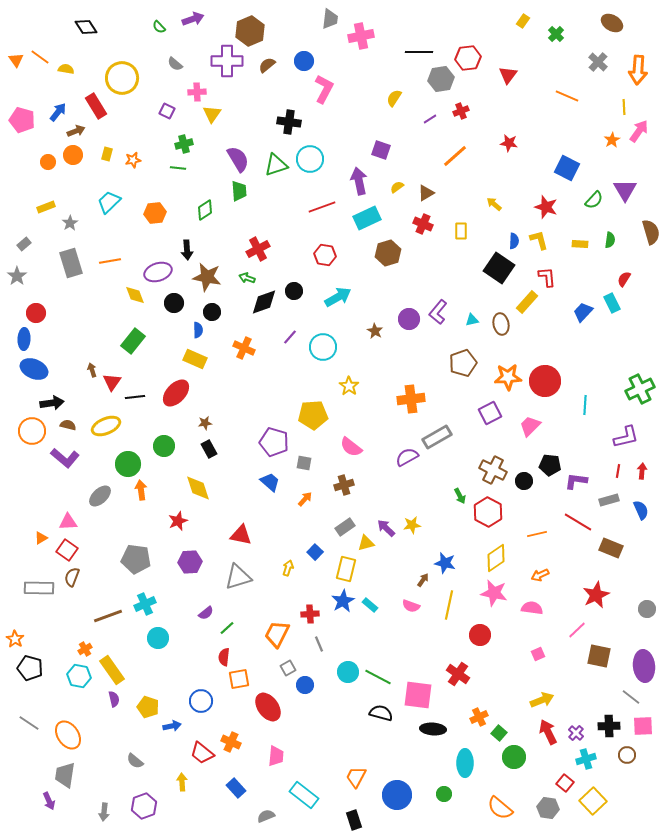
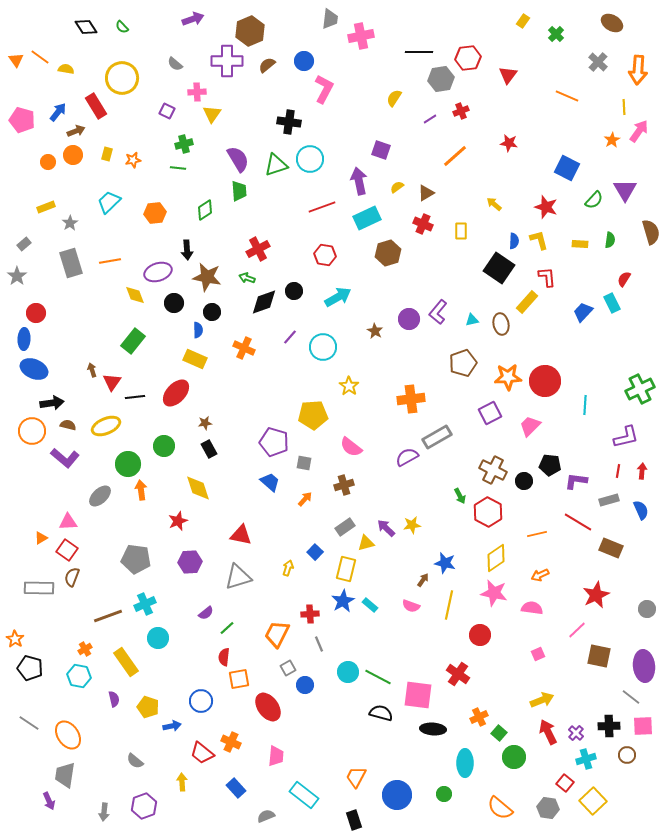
green semicircle at (159, 27): moved 37 px left
yellow rectangle at (112, 670): moved 14 px right, 8 px up
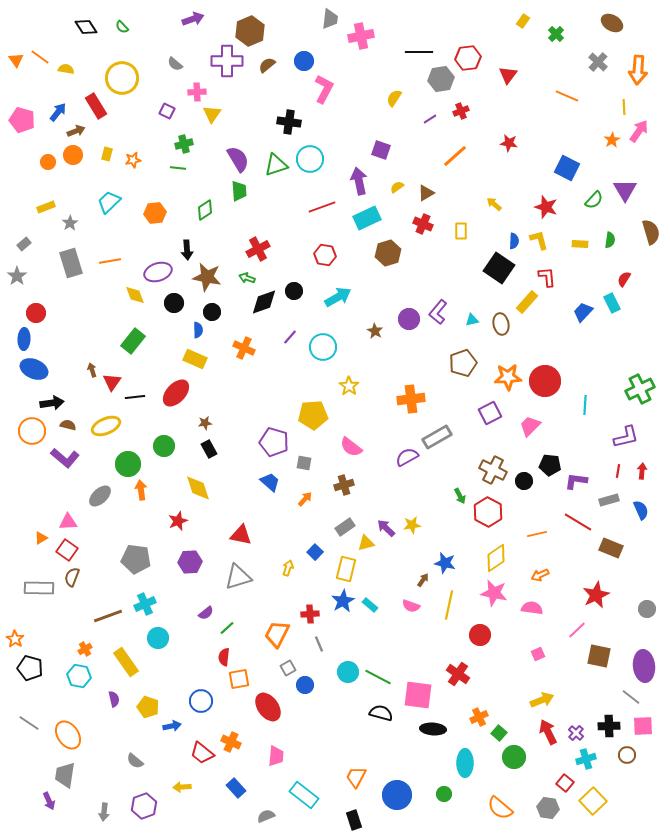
yellow arrow at (182, 782): moved 5 px down; rotated 90 degrees counterclockwise
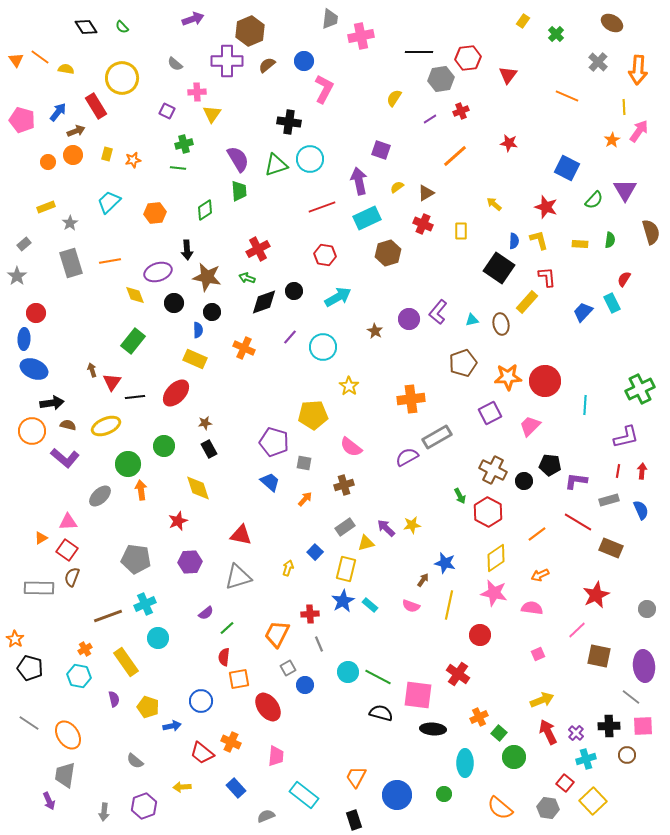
orange line at (537, 534): rotated 24 degrees counterclockwise
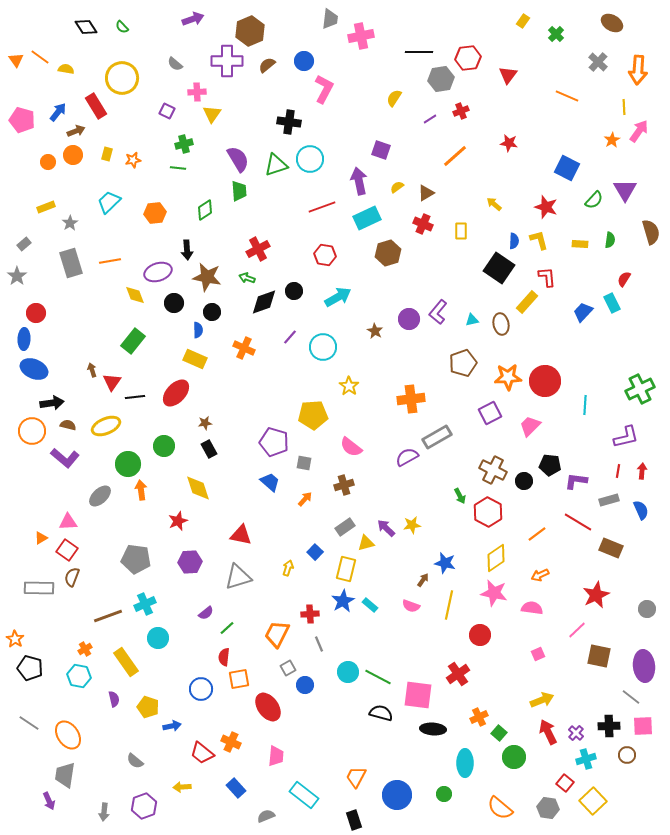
red cross at (458, 674): rotated 20 degrees clockwise
blue circle at (201, 701): moved 12 px up
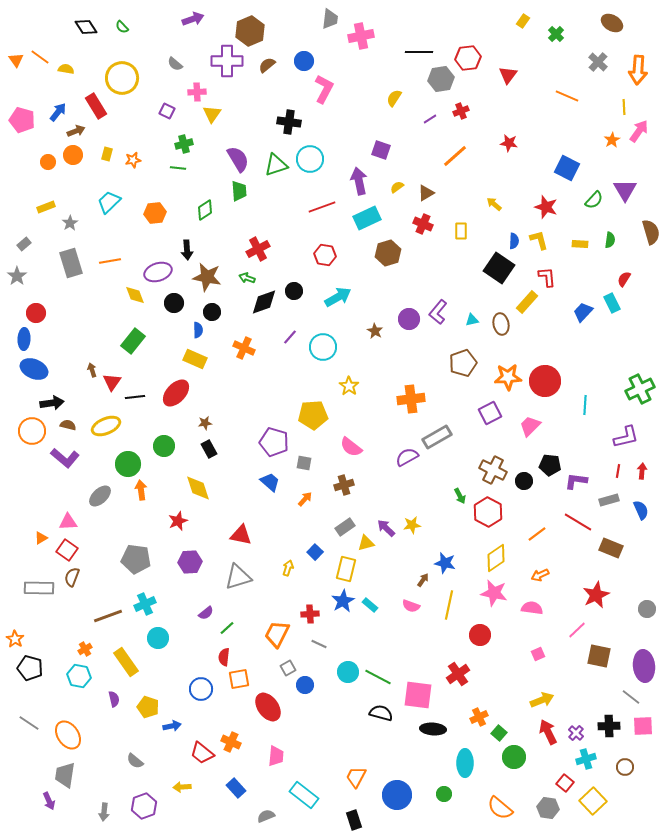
gray line at (319, 644): rotated 42 degrees counterclockwise
brown circle at (627, 755): moved 2 px left, 12 px down
